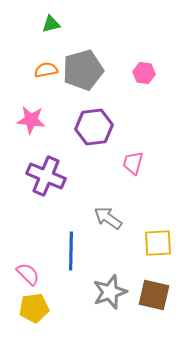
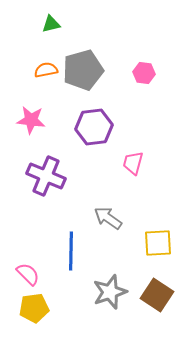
brown square: moved 3 px right; rotated 20 degrees clockwise
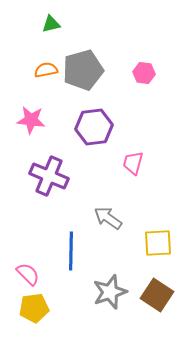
purple cross: moved 3 px right
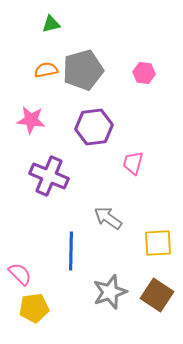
pink semicircle: moved 8 px left
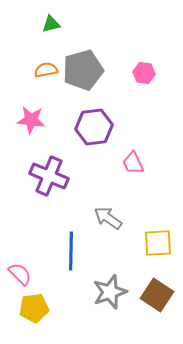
pink trapezoid: rotated 40 degrees counterclockwise
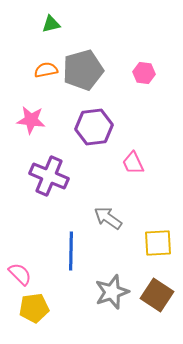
gray star: moved 2 px right
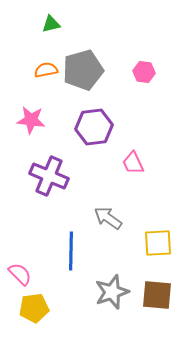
pink hexagon: moved 1 px up
brown square: rotated 28 degrees counterclockwise
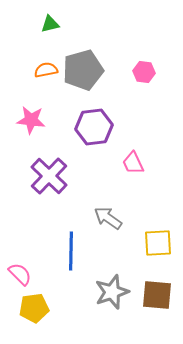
green triangle: moved 1 px left
purple cross: rotated 21 degrees clockwise
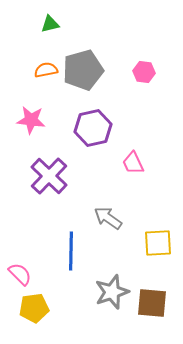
purple hexagon: moved 1 px left, 1 px down; rotated 6 degrees counterclockwise
brown square: moved 5 px left, 8 px down
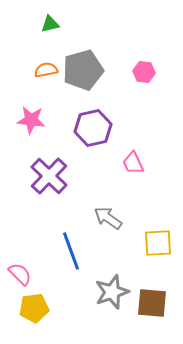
blue line: rotated 21 degrees counterclockwise
